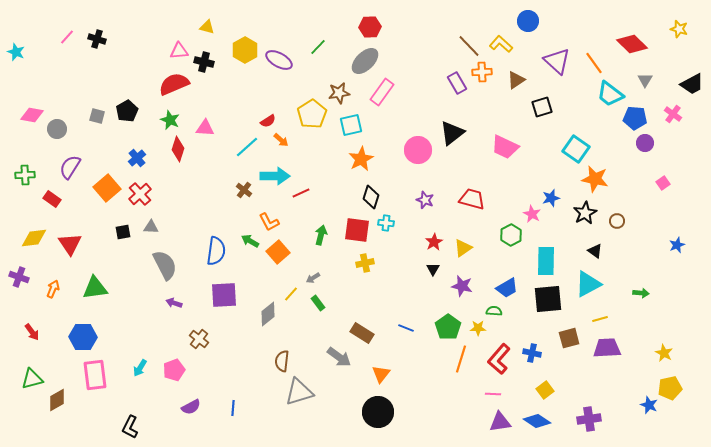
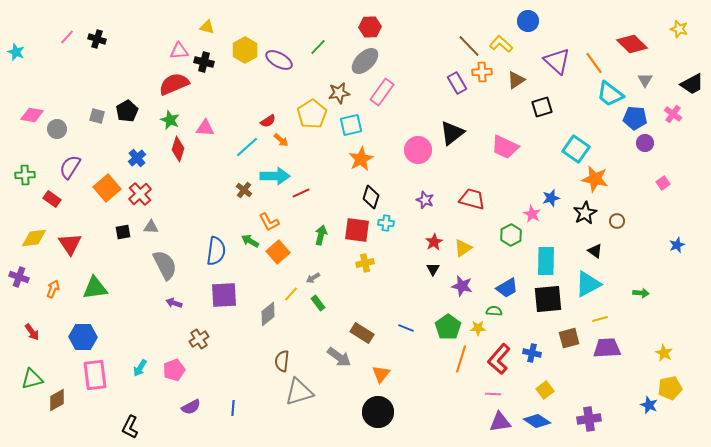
brown cross at (199, 339): rotated 18 degrees clockwise
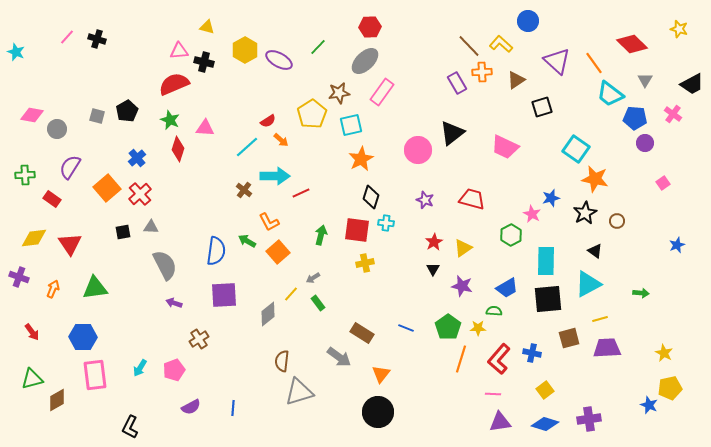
green arrow at (250, 241): moved 3 px left
blue diamond at (537, 421): moved 8 px right, 3 px down; rotated 16 degrees counterclockwise
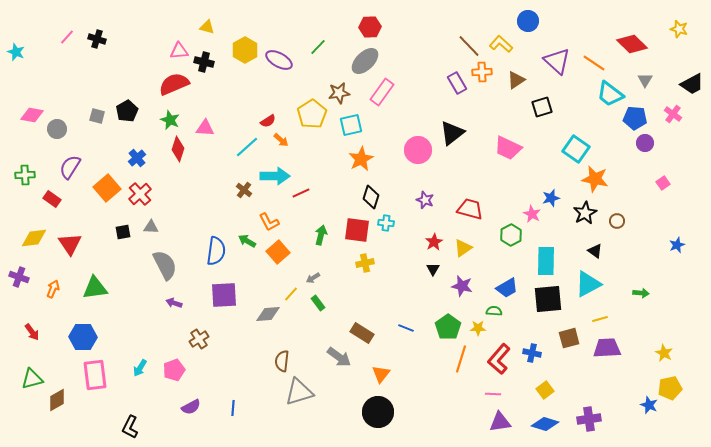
orange line at (594, 63): rotated 20 degrees counterclockwise
pink trapezoid at (505, 147): moved 3 px right, 1 px down
red trapezoid at (472, 199): moved 2 px left, 10 px down
gray diamond at (268, 314): rotated 35 degrees clockwise
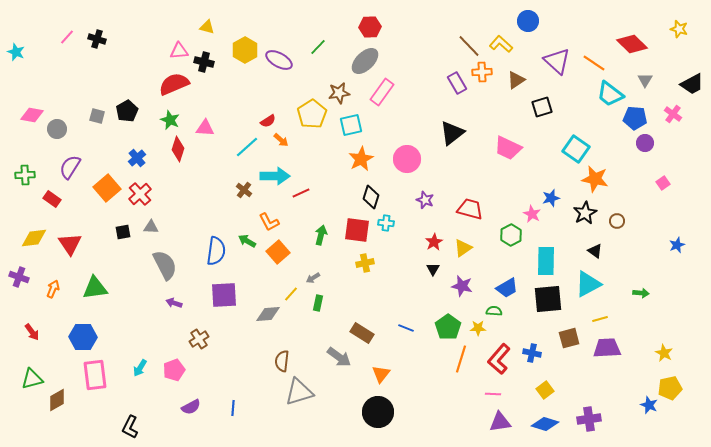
pink circle at (418, 150): moved 11 px left, 9 px down
green rectangle at (318, 303): rotated 49 degrees clockwise
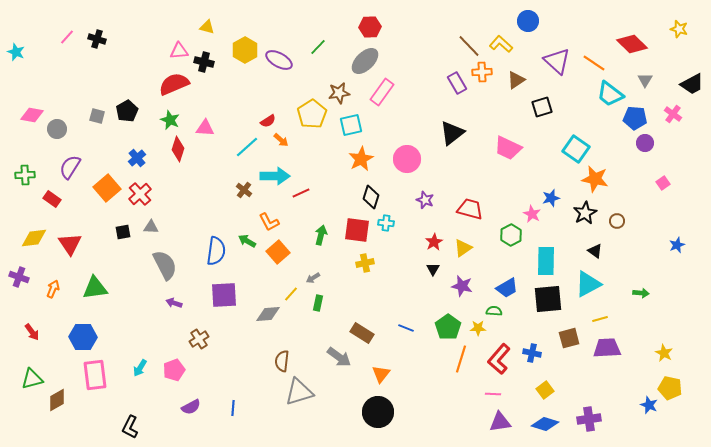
yellow pentagon at (670, 388): rotated 25 degrees clockwise
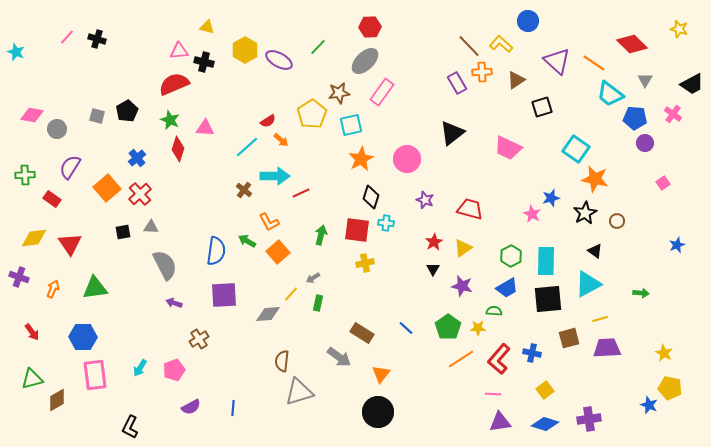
green hexagon at (511, 235): moved 21 px down
blue line at (406, 328): rotated 21 degrees clockwise
orange line at (461, 359): rotated 40 degrees clockwise
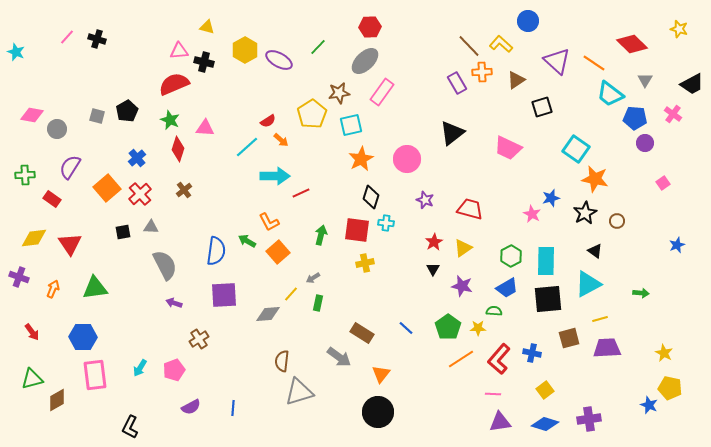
brown cross at (244, 190): moved 60 px left; rotated 14 degrees clockwise
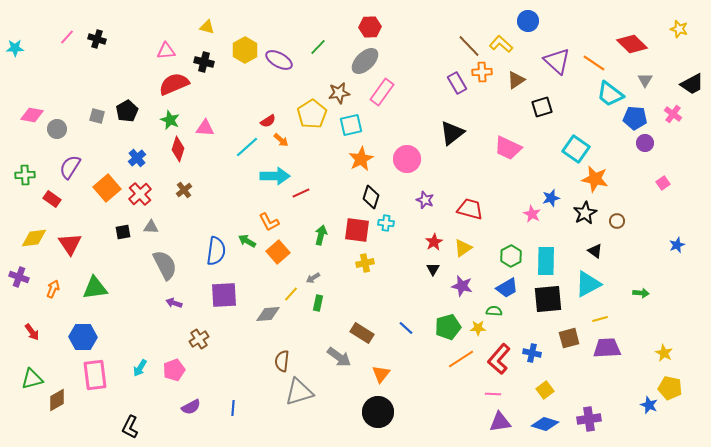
pink triangle at (179, 51): moved 13 px left
cyan star at (16, 52): moved 1 px left, 4 px up; rotated 24 degrees counterclockwise
green pentagon at (448, 327): rotated 20 degrees clockwise
